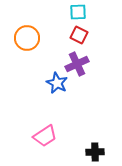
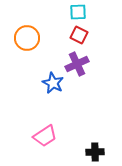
blue star: moved 4 px left
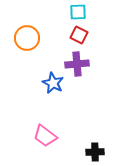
purple cross: rotated 20 degrees clockwise
pink trapezoid: rotated 70 degrees clockwise
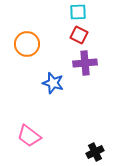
orange circle: moved 6 px down
purple cross: moved 8 px right, 1 px up
blue star: rotated 10 degrees counterclockwise
pink trapezoid: moved 16 px left
black cross: rotated 24 degrees counterclockwise
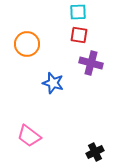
red square: rotated 18 degrees counterclockwise
purple cross: moved 6 px right; rotated 20 degrees clockwise
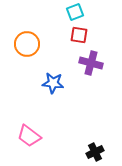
cyan square: moved 3 px left; rotated 18 degrees counterclockwise
blue star: rotated 10 degrees counterclockwise
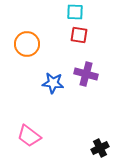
cyan square: rotated 24 degrees clockwise
purple cross: moved 5 px left, 11 px down
black cross: moved 5 px right, 4 px up
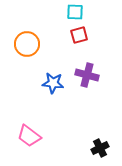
red square: rotated 24 degrees counterclockwise
purple cross: moved 1 px right, 1 px down
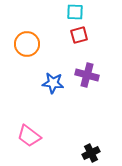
black cross: moved 9 px left, 5 px down
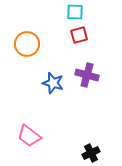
blue star: rotated 10 degrees clockwise
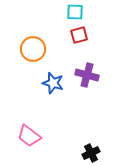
orange circle: moved 6 px right, 5 px down
